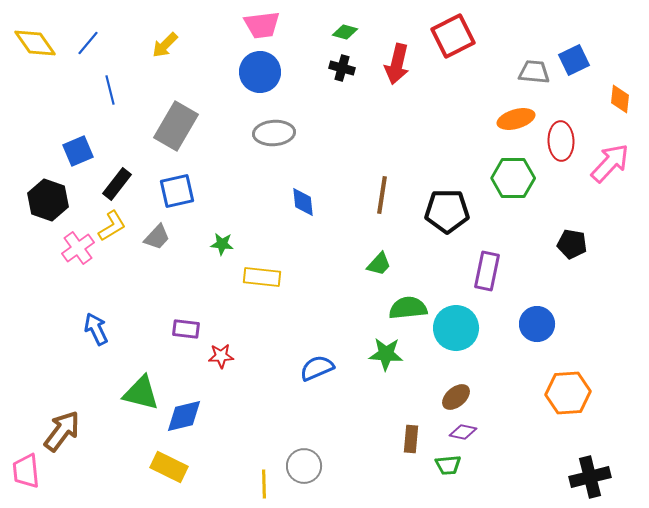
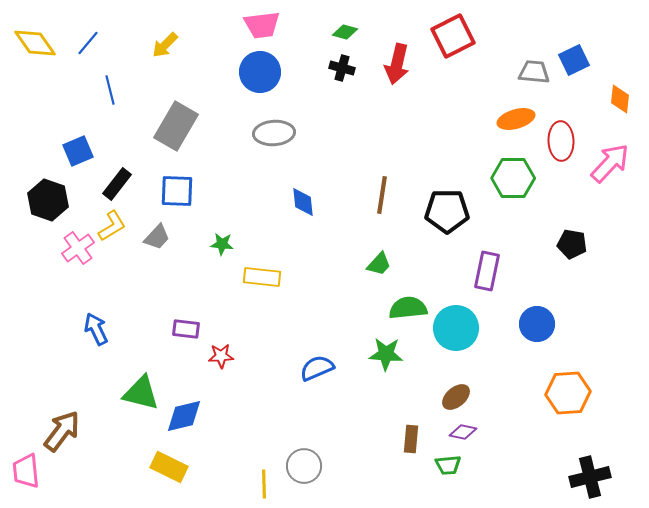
blue square at (177, 191): rotated 15 degrees clockwise
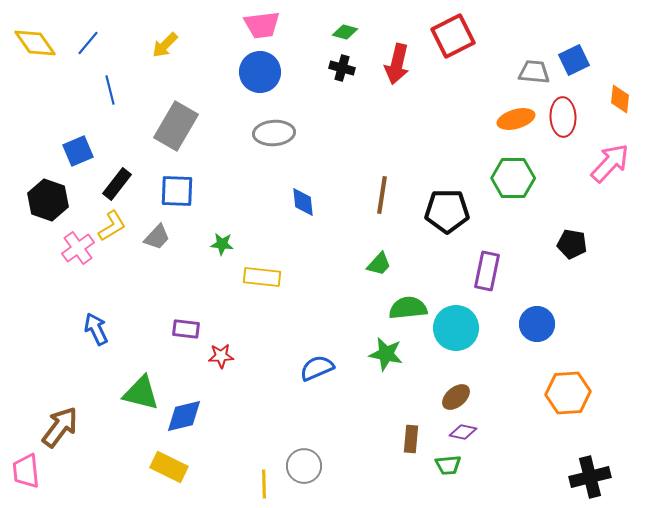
red ellipse at (561, 141): moved 2 px right, 24 px up
green star at (386, 354): rotated 8 degrees clockwise
brown arrow at (62, 431): moved 2 px left, 4 px up
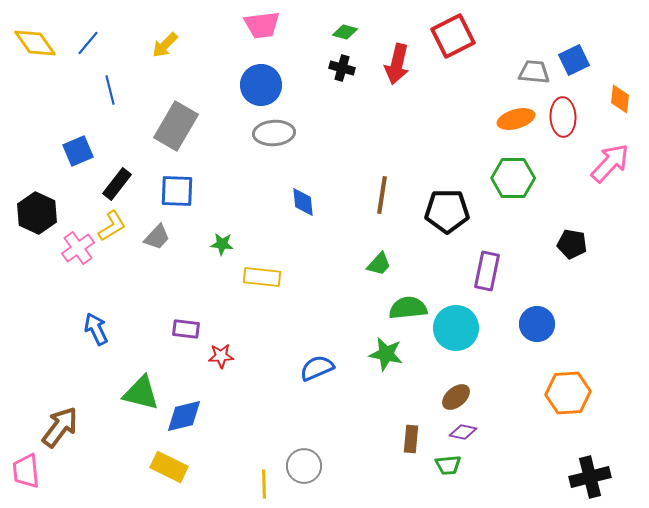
blue circle at (260, 72): moved 1 px right, 13 px down
black hexagon at (48, 200): moved 11 px left, 13 px down; rotated 6 degrees clockwise
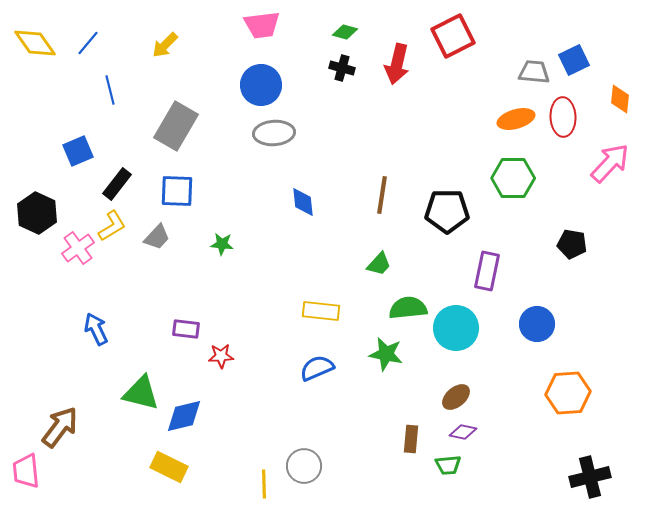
yellow rectangle at (262, 277): moved 59 px right, 34 px down
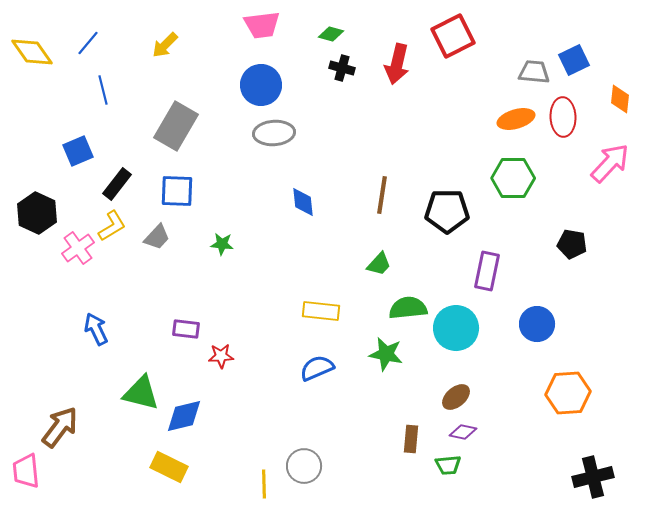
green diamond at (345, 32): moved 14 px left, 2 px down
yellow diamond at (35, 43): moved 3 px left, 9 px down
blue line at (110, 90): moved 7 px left
black cross at (590, 477): moved 3 px right
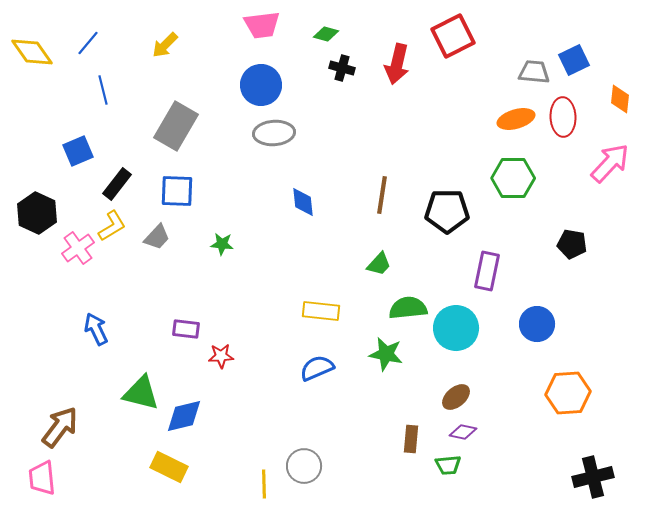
green diamond at (331, 34): moved 5 px left
pink trapezoid at (26, 471): moved 16 px right, 7 px down
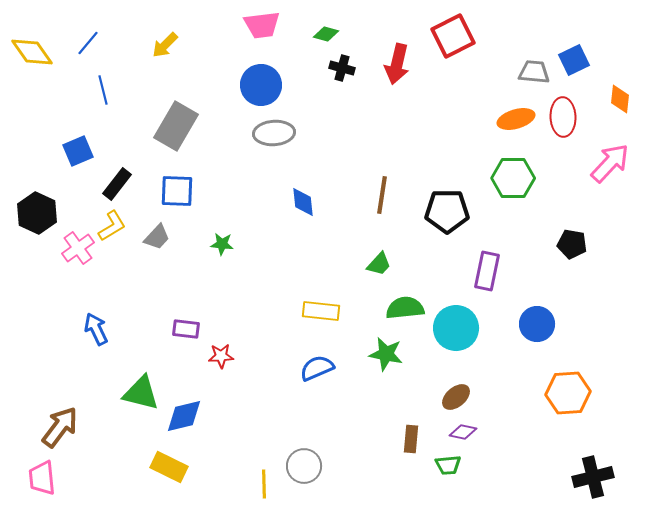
green semicircle at (408, 308): moved 3 px left
